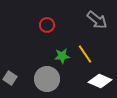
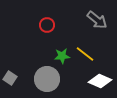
yellow line: rotated 18 degrees counterclockwise
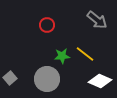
gray square: rotated 16 degrees clockwise
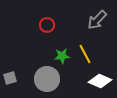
gray arrow: rotated 95 degrees clockwise
yellow line: rotated 24 degrees clockwise
gray square: rotated 24 degrees clockwise
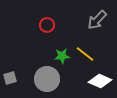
yellow line: rotated 24 degrees counterclockwise
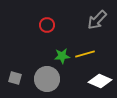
yellow line: rotated 54 degrees counterclockwise
gray square: moved 5 px right; rotated 32 degrees clockwise
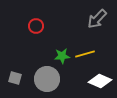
gray arrow: moved 1 px up
red circle: moved 11 px left, 1 px down
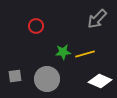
green star: moved 1 px right, 4 px up
gray square: moved 2 px up; rotated 24 degrees counterclockwise
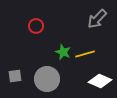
green star: rotated 28 degrees clockwise
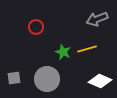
gray arrow: rotated 25 degrees clockwise
red circle: moved 1 px down
yellow line: moved 2 px right, 5 px up
gray square: moved 1 px left, 2 px down
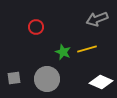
white diamond: moved 1 px right, 1 px down
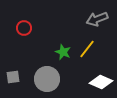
red circle: moved 12 px left, 1 px down
yellow line: rotated 36 degrees counterclockwise
gray square: moved 1 px left, 1 px up
